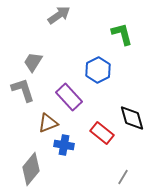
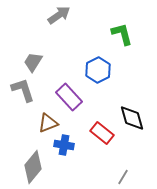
gray diamond: moved 2 px right, 2 px up
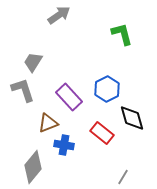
blue hexagon: moved 9 px right, 19 px down
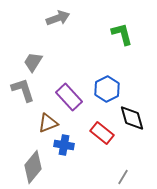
gray arrow: moved 1 px left, 3 px down; rotated 15 degrees clockwise
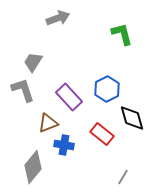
red rectangle: moved 1 px down
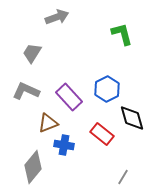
gray arrow: moved 1 px left, 1 px up
gray trapezoid: moved 1 px left, 9 px up
gray L-shape: moved 3 px right, 1 px down; rotated 48 degrees counterclockwise
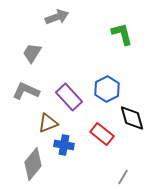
gray diamond: moved 3 px up
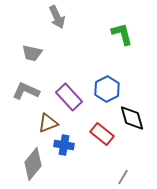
gray arrow: rotated 85 degrees clockwise
gray trapezoid: rotated 110 degrees counterclockwise
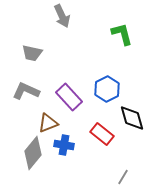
gray arrow: moved 5 px right, 1 px up
gray diamond: moved 11 px up
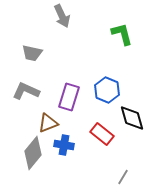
blue hexagon: moved 1 px down; rotated 10 degrees counterclockwise
purple rectangle: rotated 60 degrees clockwise
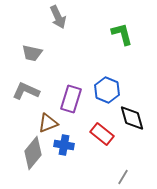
gray arrow: moved 4 px left, 1 px down
purple rectangle: moved 2 px right, 2 px down
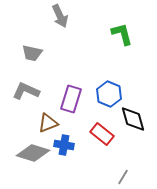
gray arrow: moved 2 px right, 1 px up
blue hexagon: moved 2 px right, 4 px down
black diamond: moved 1 px right, 1 px down
gray diamond: rotated 68 degrees clockwise
